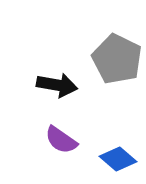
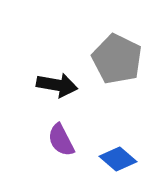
purple semicircle: rotated 28 degrees clockwise
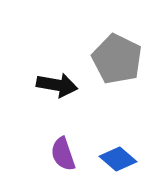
purple semicircle: moved 2 px right, 14 px down; rotated 8 degrees clockwise
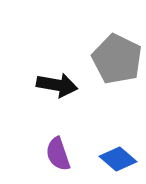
purple semicircle: moved 5 px left
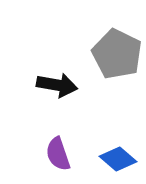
gray pentagon: moved 5 px up
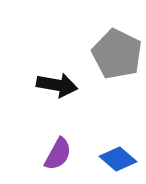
purple semicircle: rotated 132 degrees counterclockwise
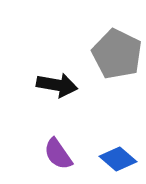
purple semicircle: rotated 116 degrees clockwise
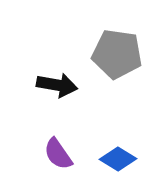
gray pentagon: rotated 18 degrees counterclockwise
blue diamond: rotated 9 degrees counterclockwise
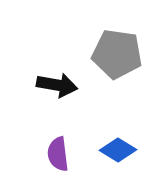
purple semicircle: rotated 28 degrees clockwise
blue diamond: moved 9 px up
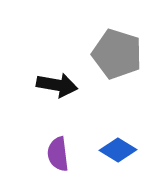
gray pentagon: rotated 9 degrees clockwise
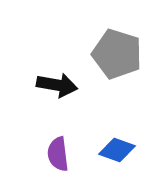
blue diamond: moved 1 px left; rotated 12 degrees counterclockwise
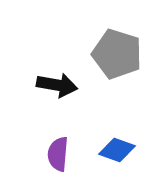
purple semicircle: rotated 12 degrees clockwise
